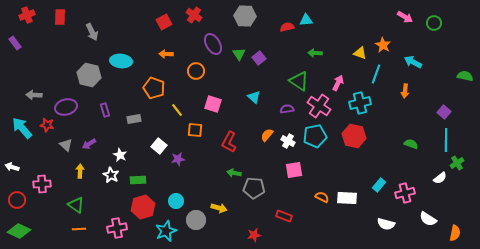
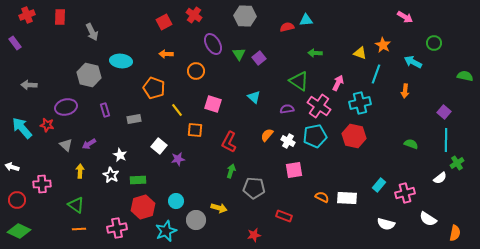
green circle at (434, 23): moved 20 px down
gray arrow at (34, 95): moved 5 px left, 10 px up
green arrow at (234, 173): moved 3 px left, 2 px up; rotated 96 degrees clockwise
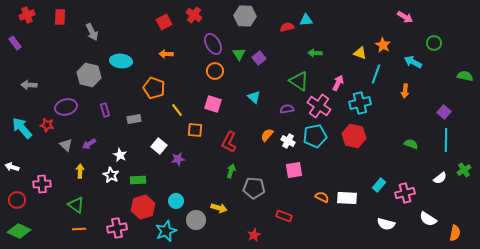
orange circle at (196, 71): moved 19 px right
green cross at (457, 163): moved 7 px right, 7 px down
red star at (254, 235): rotated 16 degrees counterclockwise
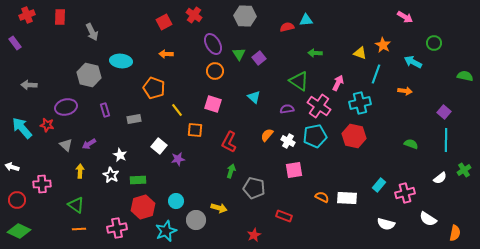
orange arrow at (405, 91): rotated 88 degrees counterclockwise
gray pentagon at (254, 188): rotated 10 degrees clockwise
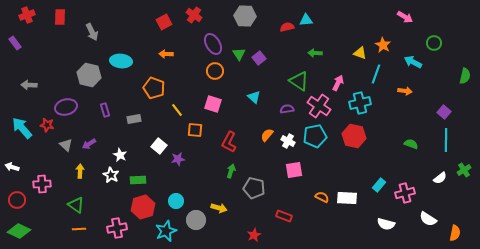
green semicircle at (465, 76): rotated 91 degrees clockwise
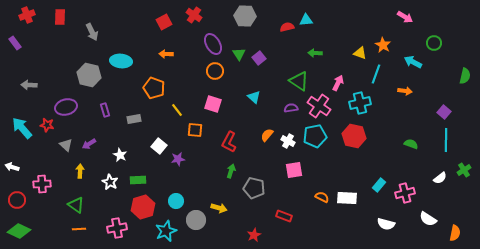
purple semicircle at (287, 109): moved 4 px right, 1 px up
white star at (111, 175): moved 1 px left, 7 px down
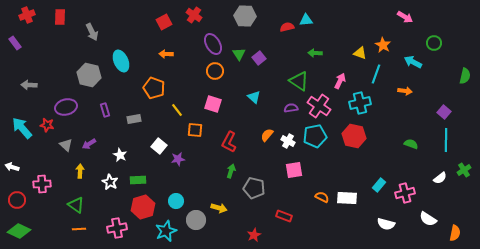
cyan ellipse at (121, 61): rotated 60 degrees clockwise
pink arrow at (338, 83): moved 2 px right, 2 px up
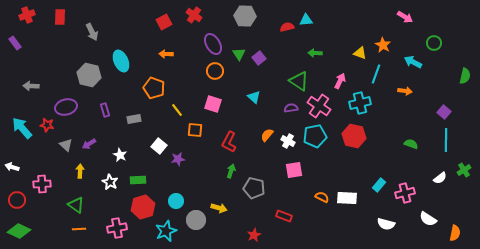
gray arrow at (29, 85): moved 2 px right, 1 px down
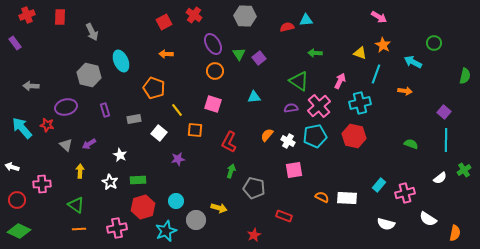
pink arrow at (405, 17): moved 26 px left
cyan triangle at (254, 97): rotated 48 degrees counterclockwise
pink cross at (319, 106): rotated 15 degrees clockwise
white square at (159, 146): moved 13 px up
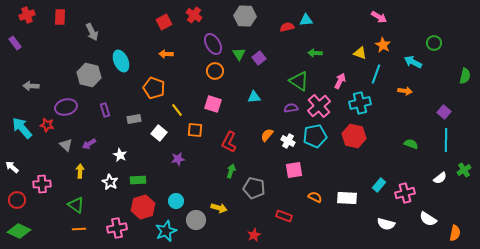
white arrow at (12, 167): rotated 24 degrees clockwise
orange semicircle at (322, 197): moved 7 px left
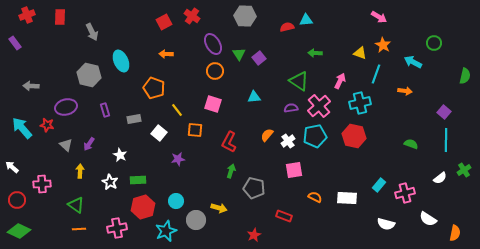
red cross at (194, 15): moved 2 px left, 1 px down
white cross at (288, 141): rotated 24 degrees clockwise
purple arrow at (89, 144): rotated 24 degrees counterclockwise
